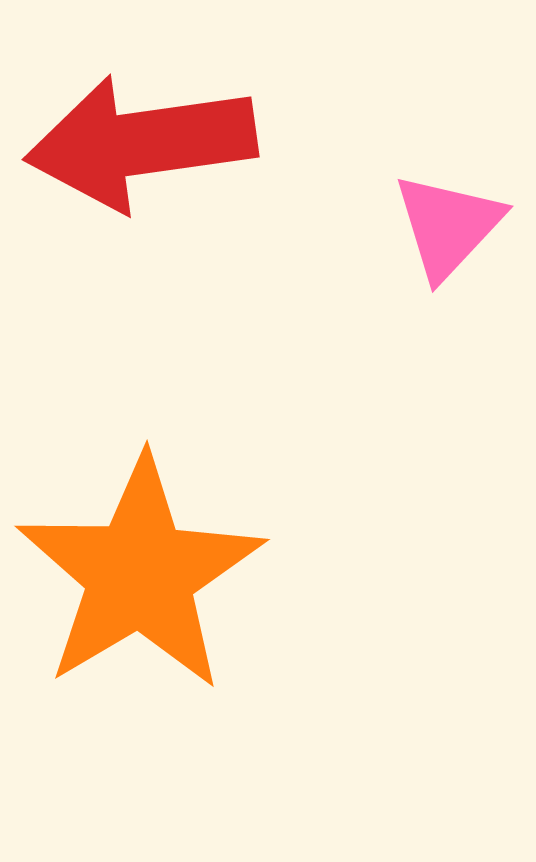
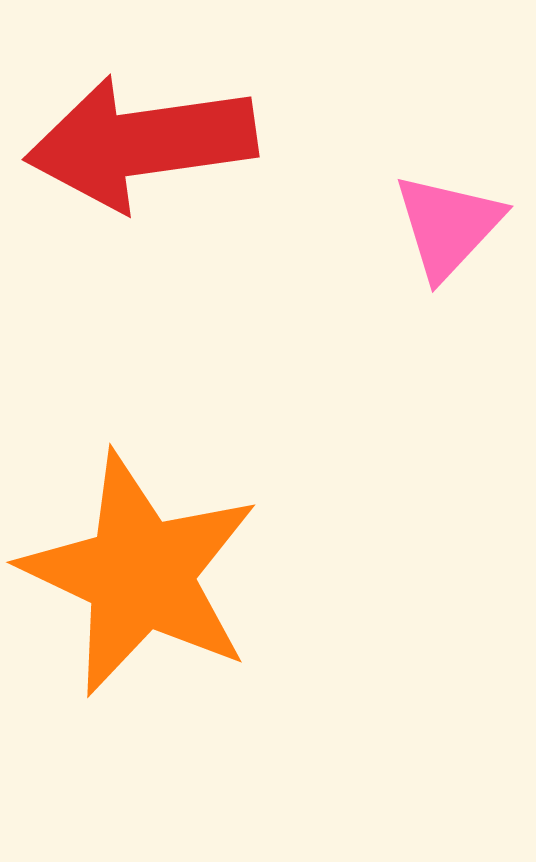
orange star: rotated 16 degrees counterclockwise
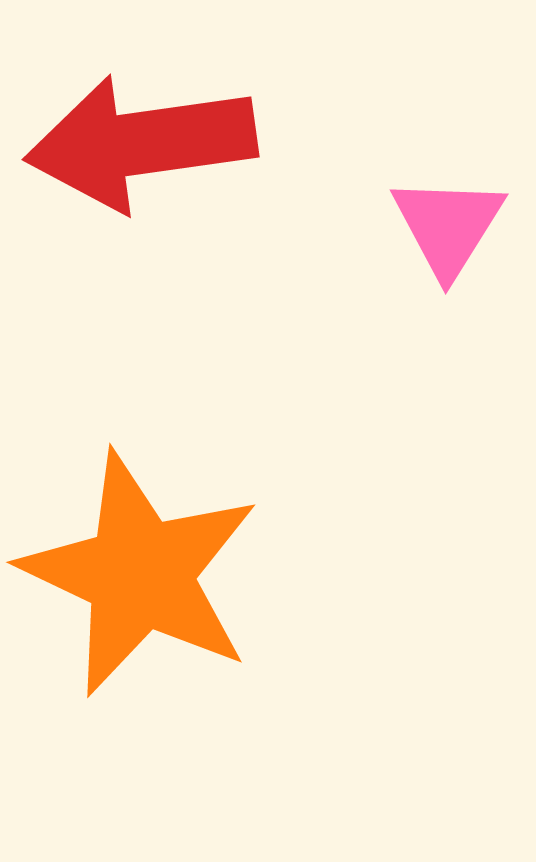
pink triangle: rotated 11 degrees counterclockwise
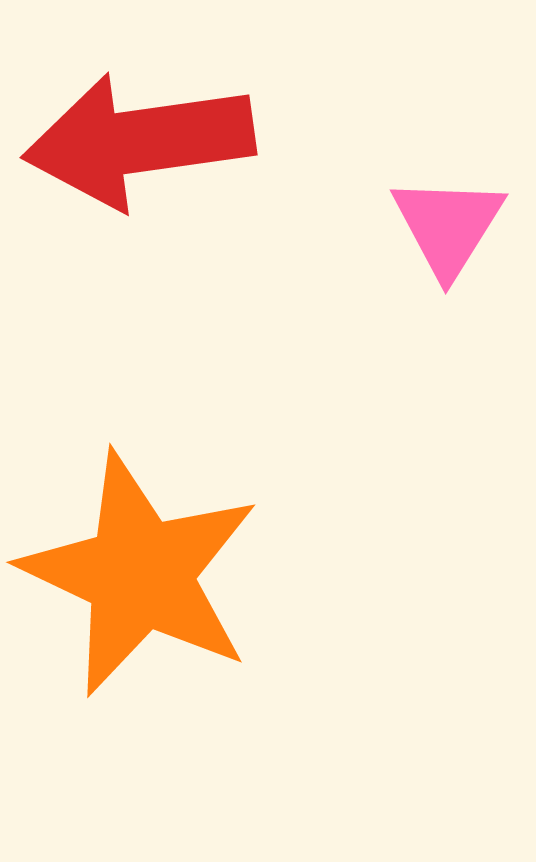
red arrow: moved 2 px left, 2 px up
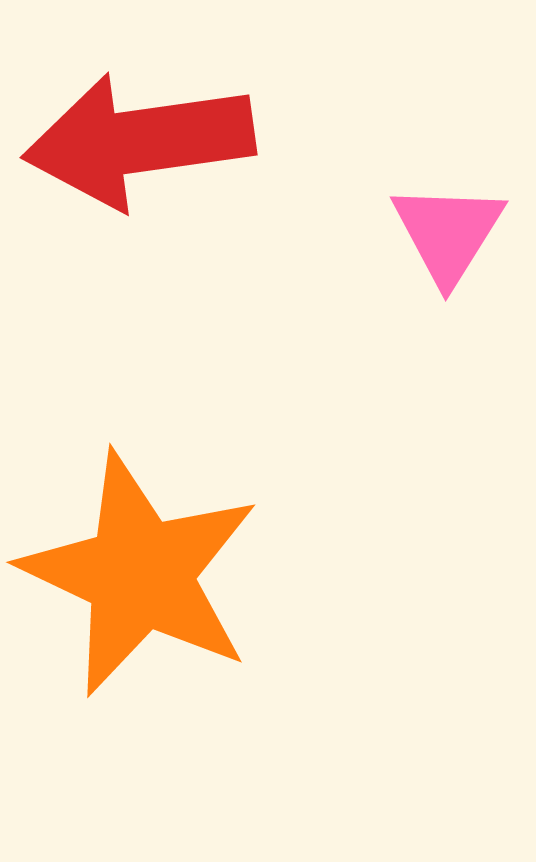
pink triangle: moved 7 px down
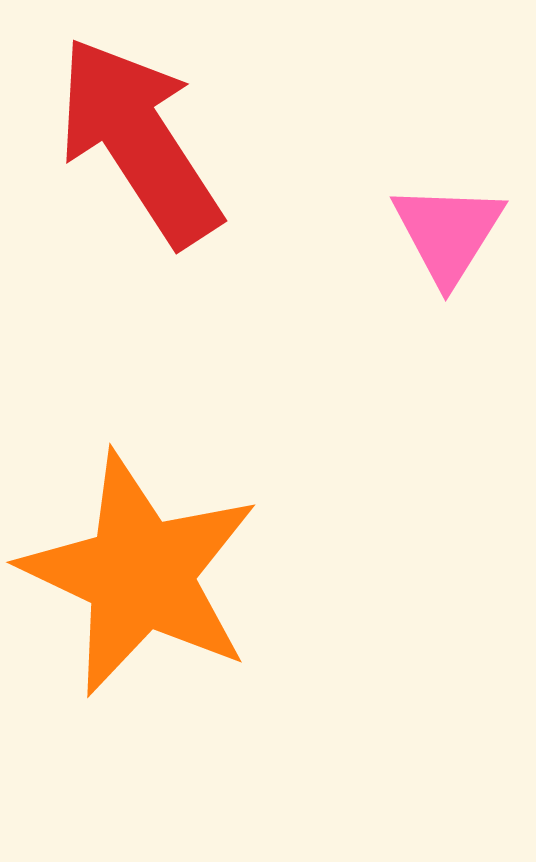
red arrow: rotated 65 degrees clockwise
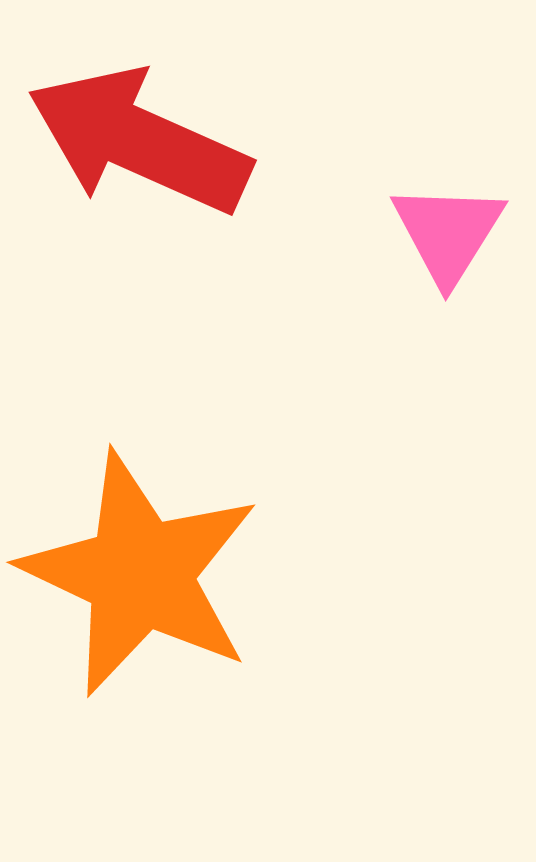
red arrow: rotated 33 degrees counterclockwise
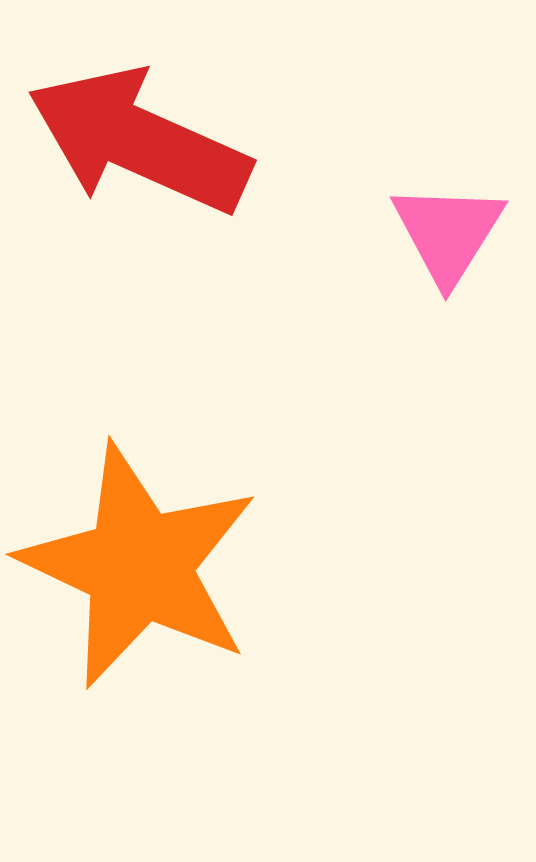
orange star: moved 1 px left, 8 px up
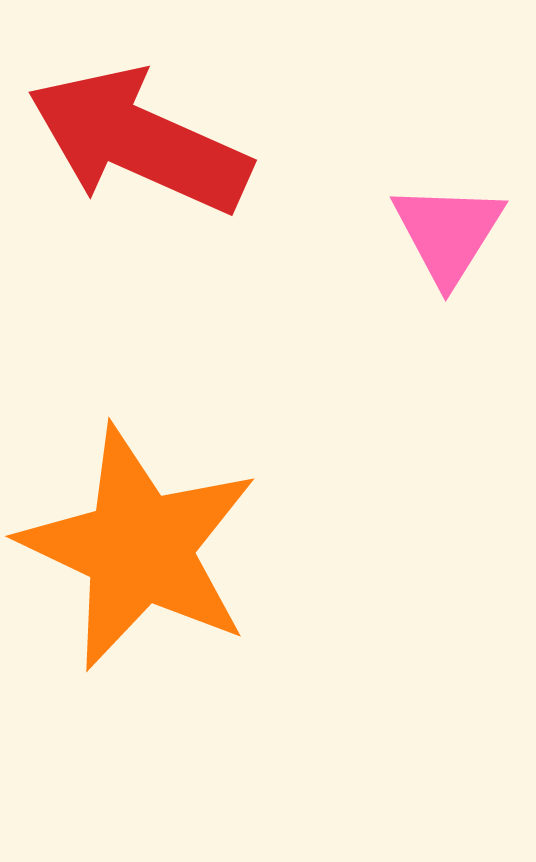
orange star: moved 18 px up
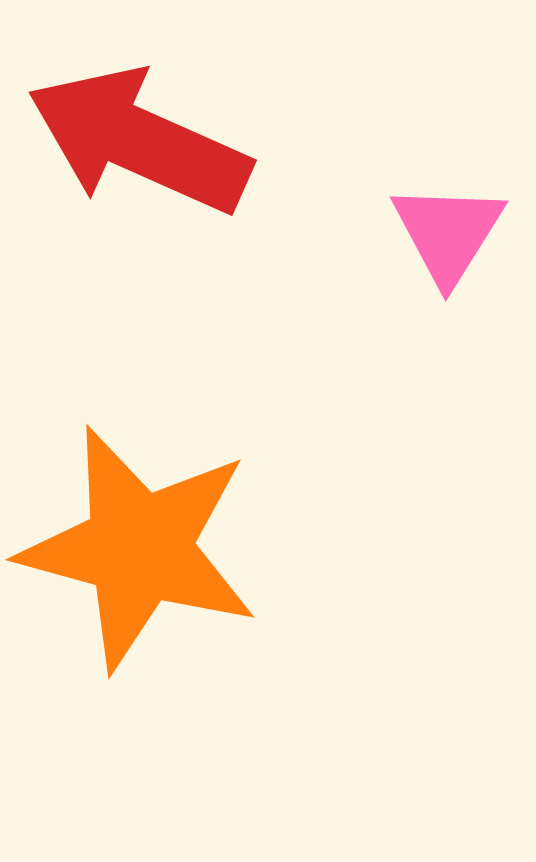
orange star: rotated 10 degrees counterclockwise
